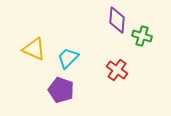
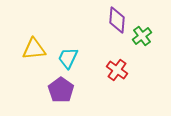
green cross: rotated 36 degrees clockwise
yellow triangle: rotated 30 degrees counterclockwise
cyan trapezoid: rotated 20 degrees counterclockwise
purple pentagon: rotated 15 degrees clockwise
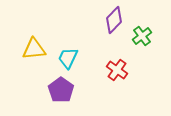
purple diamond: moved 3 px left; rotated 40 degrees clockwise
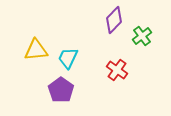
yellow triangle: moved 2 px right, 1 px down
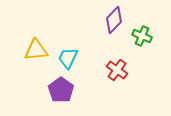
green cross: rotated 30 degrees counterclockwise
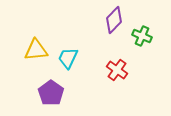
purple pentagon: moved 10 px left, 3 px down
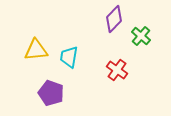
purple diamond: moved 1 px up
green cross: moved 1 px left; rotated 18 degrees clockwise
cyan trapezoid: moved 1 px right, 1 px up; rotated 15 degrees counterclockwise
purple pentagon: rotated 15 degrees counterclockwise
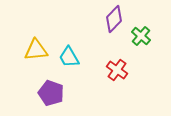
cyan trapezoid: rotated 40 degrees counterclockwise
